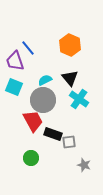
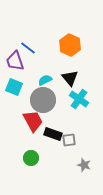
blue line: rotated 14 degrees counterclockwise
gray square: moved 2 px up
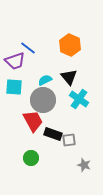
purple trapezoid: rotated 90 degrees counterclockwise
black triangle: moved 1 px left, 1 px up
cyan square: rotated 18 degrees counterclockwise
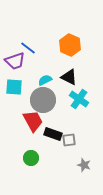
black triangle: rotated 24 degrees counterclockwise
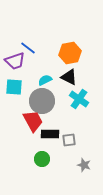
orange hexagon: moved 8 px down; rotated 25 degrees clockwise
gray circle: moved 1 px left, 1 px down
black rectangle: moved 3 px left; rotated 18 degrees counterclockwise
green circle: moved 11 px right, 1 px down
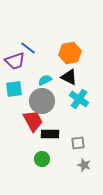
cyan square: moved 2 px down; rotated 12 degrees counterclockwise
gray square: moved 9 px right, 3 px down
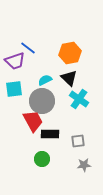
black triangle: moved 1 px down; rotated 18 degrees clockwise
gray square: moved 2 px up
gray star: rotated 24 degrees counterclockwise
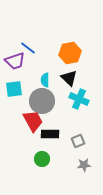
cyan semicircle: rotated 64 degrees counterclockwise
cyan cross: rotated 12 degrees counterclockwise
gray square: rotated 16 degrees counterclockwise
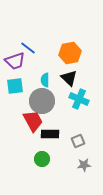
cyan square: moved 1 px right, 3 px up
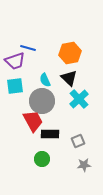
blue line: rotated 21 degrees counterclockwise
cyan semicircle: rotated 24 degrees counterclockwise
cyan cross: rotated 24 degrees clockwise
